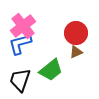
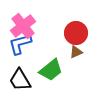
black trapezoid: rotated 50 degrees counterclockwise
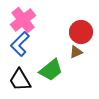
pink cross: moved 6 px up
red circle: moved 5 px right, 1 px up
blue L-shape: rotated 30 degrees counterclockwise
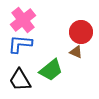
blue L-shape: rotated 50 degrees clockwise
brown triangle: rotated 48 degrees clockwise
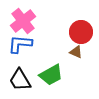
pink cross: moved 1 px down
green trapezoid: moved 5 px down; rotated 10 degrees clockwise
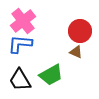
red circle: moved 1 px left, 1 px up
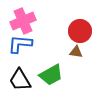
pink cross: rotated 15 degrees clockwise
brown triangle: rotated 16 degrees counterclockwise
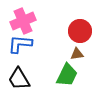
brown triangle: moved 1 px right, 2 px down; rotated 16 degrees counterclockwise
green trapezoid: moved 16 px right; rotated 35 degrees counterclockwise
black trapezoid: moved 1 px left, 1 px up
